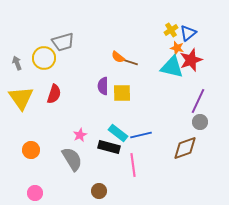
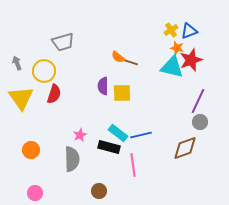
blue triangle: moved 1 px right, 2 px up; rotated 18 degrees clockwise
yellow circle: moved 13 px down
gray semicircle: rotated 30 degrees clockwise
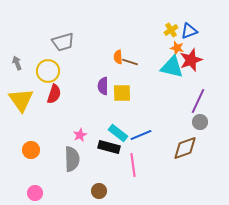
orange semicircle: rotated 48 degrees clockwise
yellow circle: moved 4 px right
yellow triangle: moved 2 px down
blue line: rotated 10 degrees counterclockwise
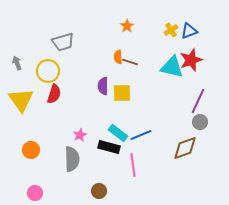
orange star: moved 50 px left, 22 px up; rotated 24 degrees clockwise
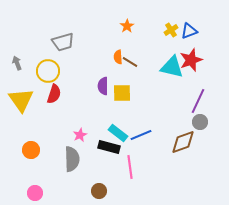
brown line: rotated 14 degrees clockwise
brown diamond: moved 2 px left, 6 px up
pink line: moved 3 px left, 2 px down
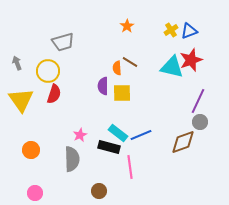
orange semicircle: moved 1 px left, 11 px down
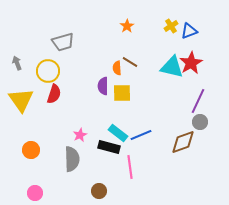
yellow cross: moved 4 px up
red star: moved 3 px down; rotated 10 degrees counterclockwise
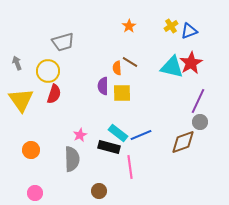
orange star: moved 2 px right
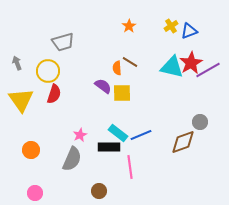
purple semicircle: rotated 126 degrees clockwise
purple line: moved 10 px right, 31 px up; rotated 35 degrees clockwise
black rectangle: rotated 15 degrees counterclockwise
gray semicircle: rotated 25 degrees clockwise
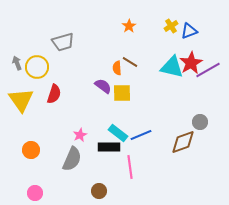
yellow circle: moved 11 px left, 4 px up
